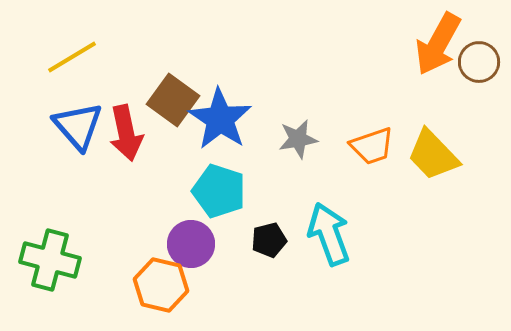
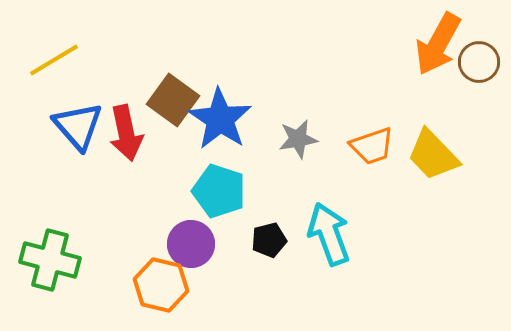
yellow line: moved 18 px left, 3 px down
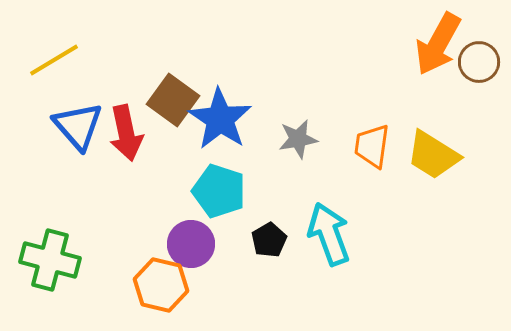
orange trapezoid: rotated 117 degrees clockwise
yellow trapezoid: rotated 14 degrees counterclockwise
black pentagon: rotated 16 degrees counterclockwise
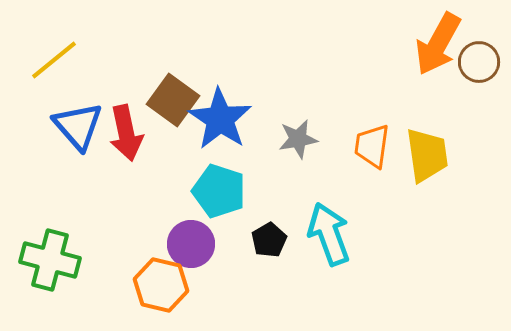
yellow line: rotated 8 degrees counterclockwise
yellow trapezoid: moved 6 px left; rotated 130 degrees counterclockwise
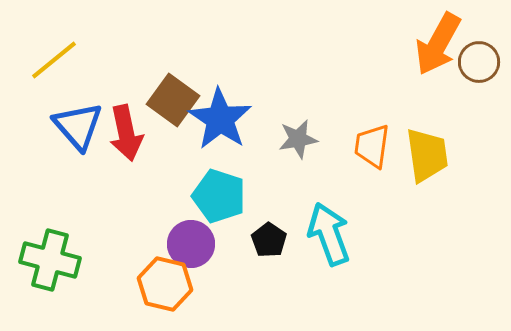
cyan pentagon: moved 5 px down
black pentagon: rotated 8 degrees counterclockwise
orange hexagon: moved 4 px right, 1 px up
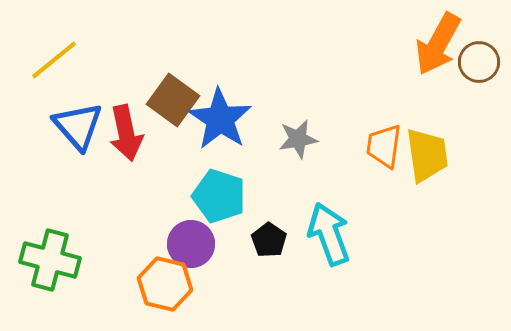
orange trapezoid: moved 12 px right
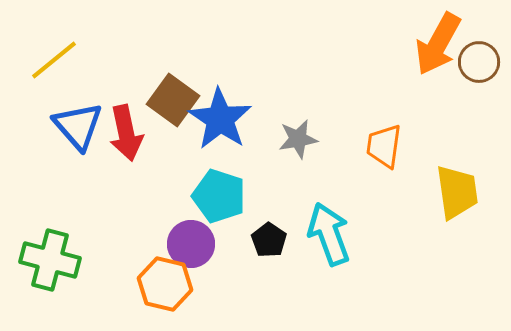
yellow trapezoid: moved 30 px right, 37 px down
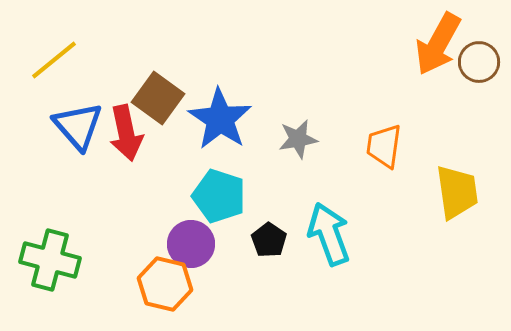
brown square: moved 15 px left, 2 px up
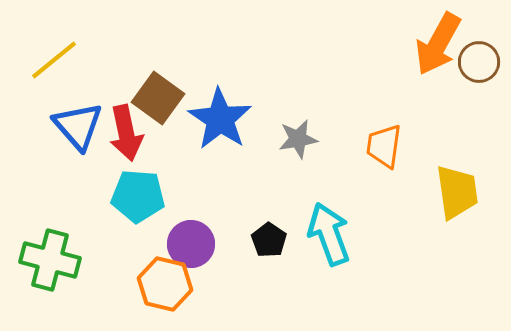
cyan pentagon: moved 81 px left; rotated 14 degrees counterclockwise
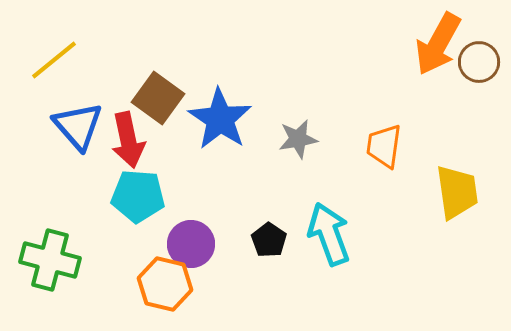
red arrow: moved 2 px right, 7 px down
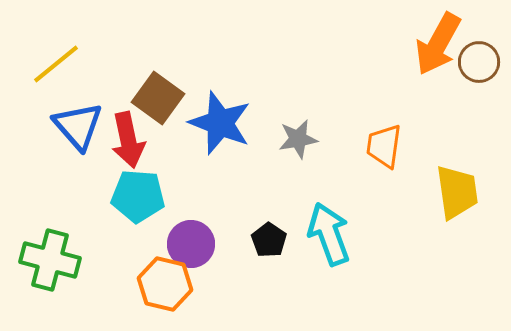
yellow line: moved 2 px right, 4 px down
blue star: moved 4 px down; rotated 12 degrees counterclockwise
